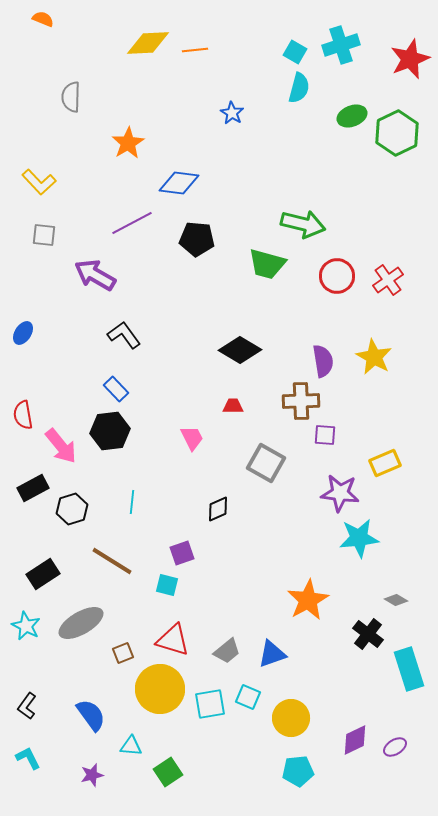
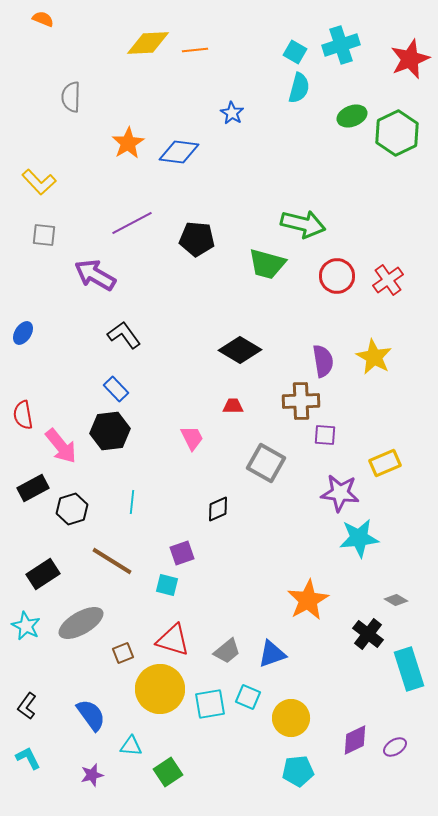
blue diamond at (179, 183): moved 31 px up
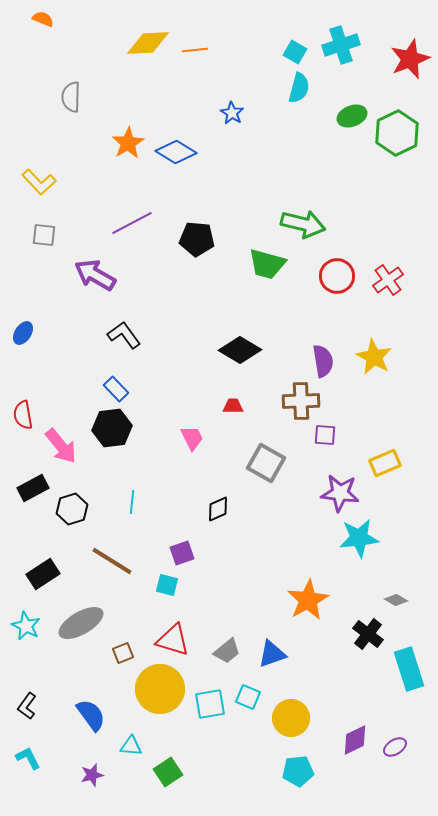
blue diamond at (179, 152): moved 3 px left; rotated 24 degrees clockwise
black hexagon at (110, 431): moved 2 px right, 3 px up
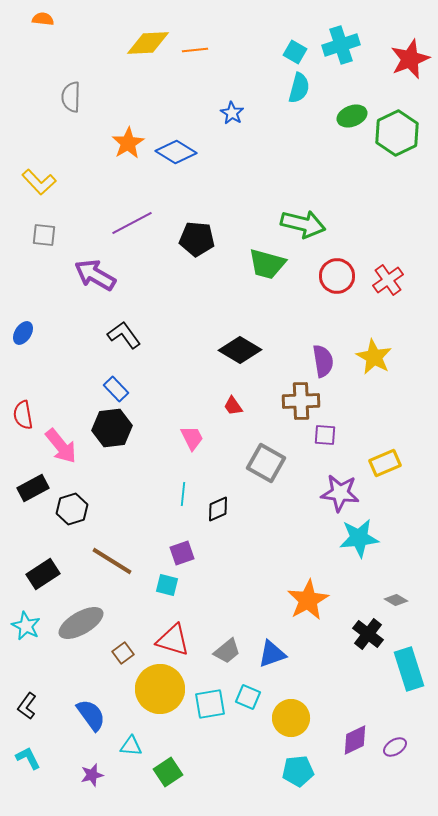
orange semicircle at (43, 19): rotated 15 degrees counterclockwise
red trapezoid at (233, 406): rotated 125 degrees counterclockwise
cyan line at (132, 502): moved 51 px right, 8 px up
brown square at (123, 653): rotated 15 degrees counterclockwise
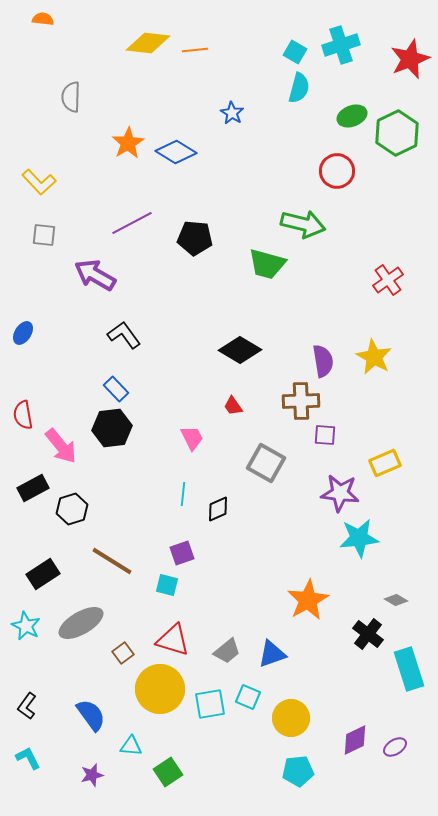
yellow diamond at (148, 43): rotated 9 degrees clockwise
black pentagon at (197, 239): moved 2 px left, 1 px up
red circle at (337, 276): moved 105 px up
